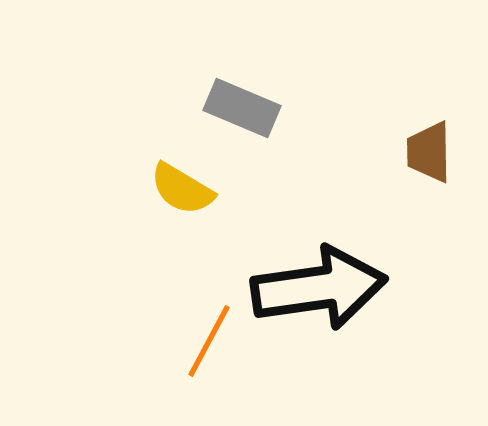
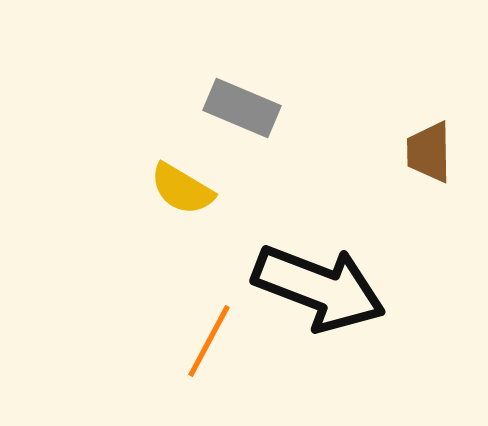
black arrow: rotated 29 degrees clockwise
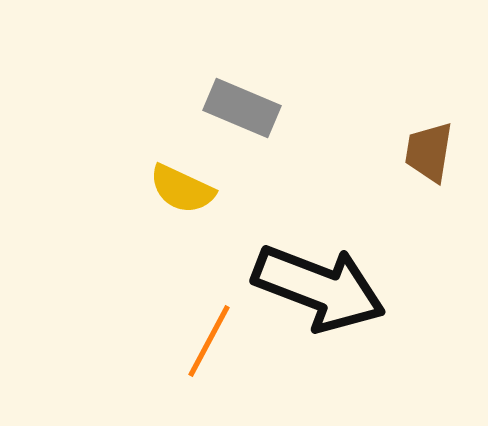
brown trapezoid: rotated 10 degrees clockwise
yellow semicircle: rotated 6 degrees counterclockwise
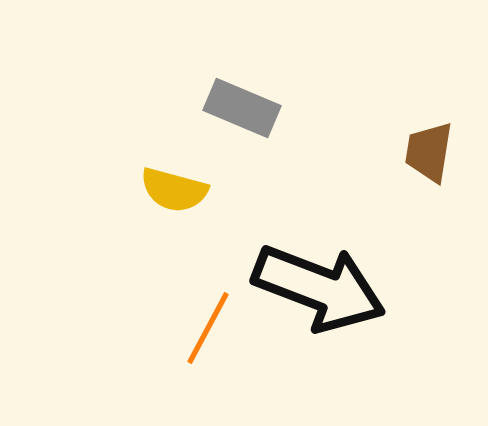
yellow semicircle: moved 8 px left, 1 px down; rotated 10 degrees counterclockwise
orange line: moved 1 px left, 13 px up
